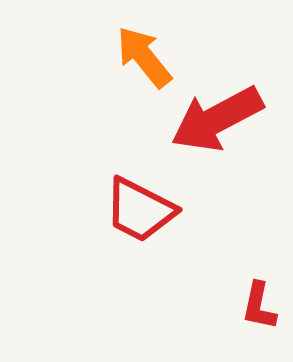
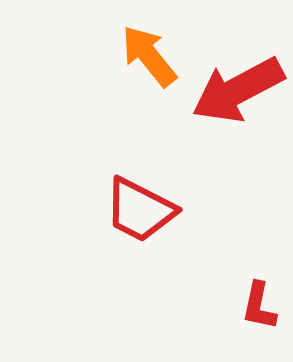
orange arrow: moved 5 px right, 1 px up
red arrow: moved 21 px right, 29 px up
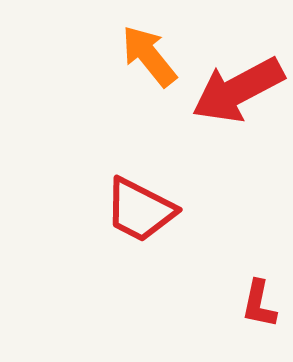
red L-shape: moved 2 px up
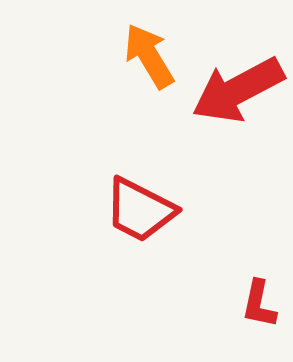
orange arrow: rotated 8 degrees clockwise
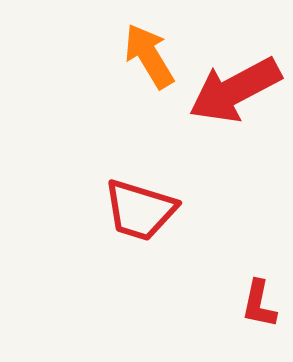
red arrow: moved 3 px left
red trapezoid: rotated 10 degrees counterclockwise
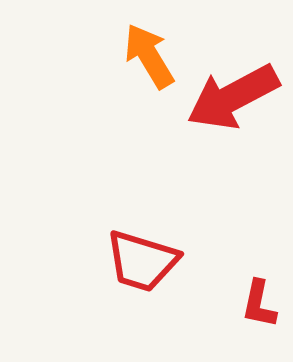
red arrow: moved 2 px left, 7 px down
red trapezoid: moved 2 px right, 51 px down
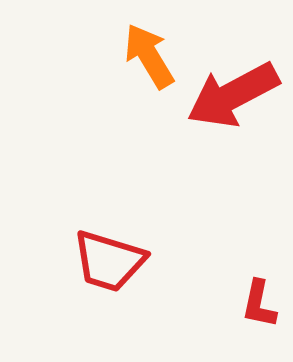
red arrow: moved 2 px up
red trapezoid: moved 33 px left
